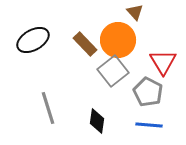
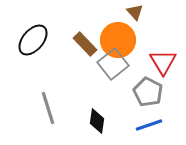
black ellipse: rotated 20 degrees counterclockwise
gray square: moved 7 px up
blue line: rotated 24 degrees counterclockwise
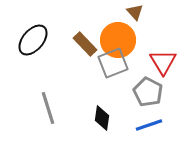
gray square: moved 1 px up; rotated 16 degrees clockwise
black diamond: moved 5 px right, 3 px up
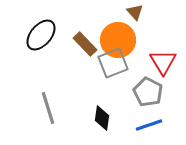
black ellipse: moved 8 px right, 5 px up
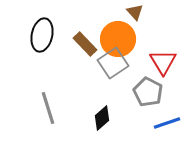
black ellipse: moved 1 px right; rotated 28 degrees counterclockwise
orange circle: moved 1 px up
gray square: rotated 12 degrees counterclockwise
black diamond: rotated 40 degrees clockwise
blue line: moved 18 px right, 2 px up
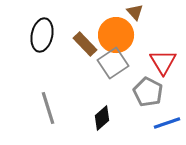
orange circle: moved 2 px left, 4 px up
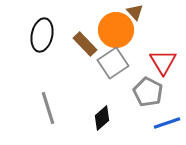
orange circle: moved 5 px up
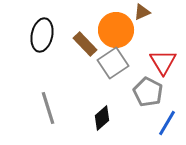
brown triangle: moved 7 px right; rotated 48 degrees clockwise
blue line: rotated 40 degrees counterclockwise
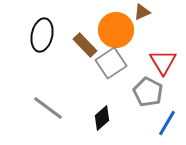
brown rectangle: moved 1 px down
gray square: moved 2 px left
gray line: rotated 36 degrees counterclockwise
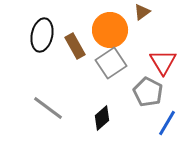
brown triangle: rotated 12 degrees counterclockwise
orange circle: moved 6 px left
brown rectangle: moved 10 px left, 1 px down; rotated 15 degrees clockwise
